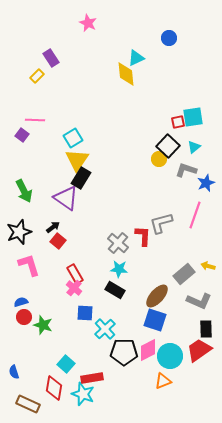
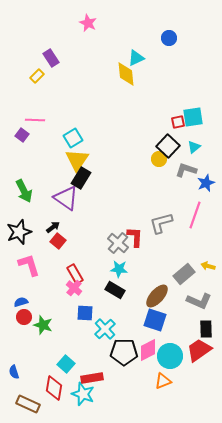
red L-shape at (143, 236): moved 8 px left, 1 px down
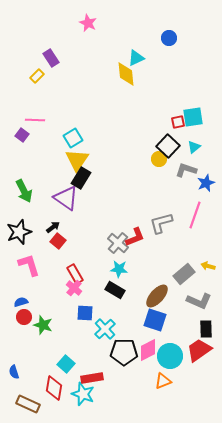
red L-shape at (135, 237): rotated 65 degrees clockwise
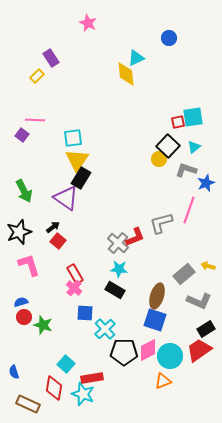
cyan square at (73, 138): rotated 24 degrees clockwise
pink line at (195, 215): moved 6 px left, 5 px up
brown ellipse at (157, 296): rotated 25 degrees counterclockwise
black rectangle at (206, 329): rotated 60 degrees clockwise
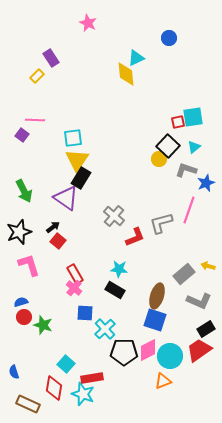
gray cross at (118, 243): moved 4 px left, 27 px up
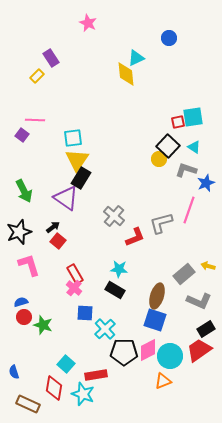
cyan triangle at (194, 147): rotated 48 degrees counterclockwise
red rectangle at (92, 378): moved 4 px right, 3 px up
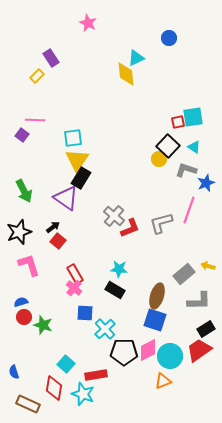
red L-shape at (135, 237): moved 5 px left, 9 px up
gray L-shape at (199, 301): rotated 25 degrees counterclockwise
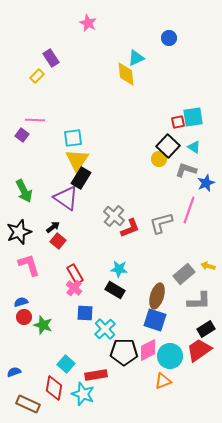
blue semicircle at (14, 372): rotated 88 degrees clockwise
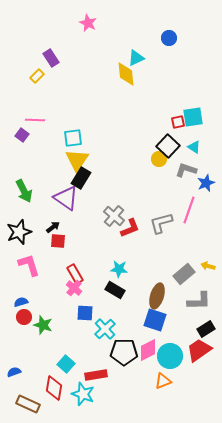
red square at (58, 241): rotated 35 degrees counterclockwise
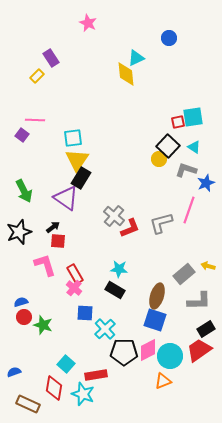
pink L-shape at (29, 265): moved 16 px right
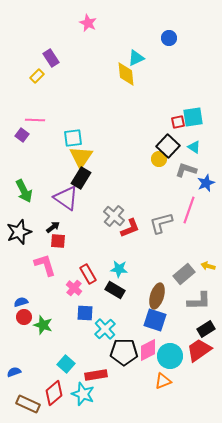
yellow triangle at (77, 160): moved 4 px right, 3 px up
red rectangle at (75, 274): moved 13 px right
red diamond at (54, 388): moved 5 px down; rotated 40 degrees clockwise
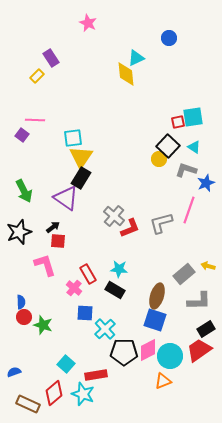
blue semicircle at (21, 302): rotated 104 degrees clockwise
